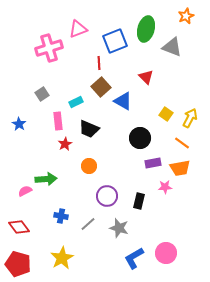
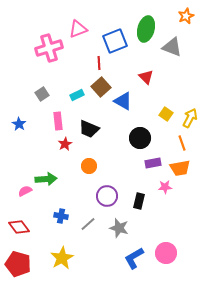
cyan rectangle: moved 1 px right, 7 px up
orange line: rotated 35 degrees clockwise
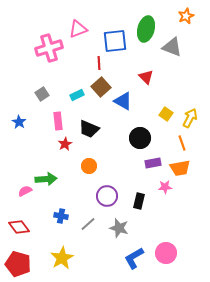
blue square: rotated 15 degrees clockwise
blue star: moved 2 px up
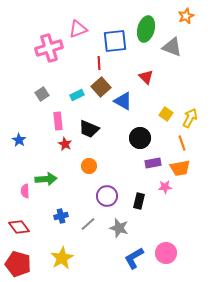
blue star: moved 18 px down
red star: rotated 16 degrees counterclockwise
pink semicircle: rotated 64 degrees counterclockwise
blue cross: rotated 24 degrees counterclockwise
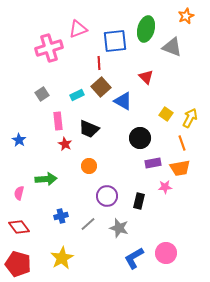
pink semicircle: moved 6 px left, 2 px down; rotated 16 degrees clockwise
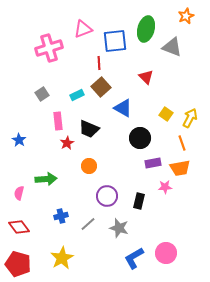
pink triangle: moved 5 px right
blue triangle: moved 7 px down
red star: moved 2 px right, 1 px up; rotated 16 degrees clockwise
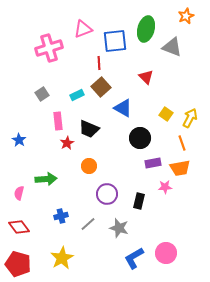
purple circle: moved 2 px up
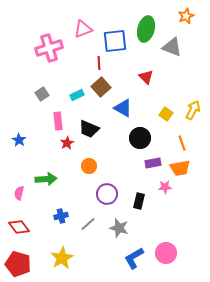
yellow arrow: moved 3 px right, 8 px up
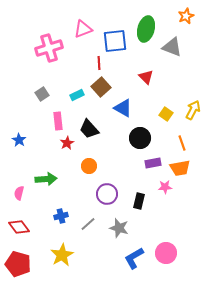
black trapezoid: rotated 25 degrees clockwise
yellow star: moved 3 px up
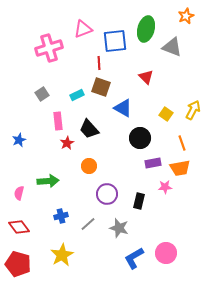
brown square: rotated 30 degrees counterclockwise
blue star: rotated 16 degrees clockwise
green arrow: moved 2 px right, 2 px down
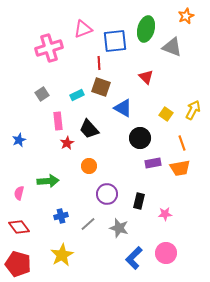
pink star: moved 27 px down
blue L-shape: rotated 15 degrees counterclockwise
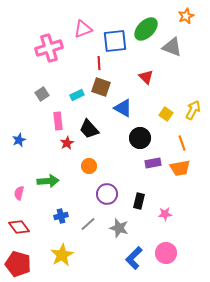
green ellipse: rotated 30 degrees clockwise
